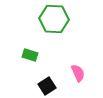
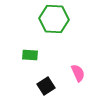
green rectangle: rotated 14 degrees counterclockwise
black square: moved 1 px left
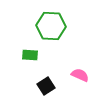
green hexagon: moved 3 px left, 7 px down
pink semicircle: moved 2 px right, 2 px down; rotated 42 degrees counterclockwise
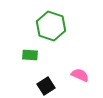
green hexagon: rotated 16 degrees clockwise
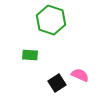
green hexagon: moved 6 px up
black square: moved 11 px right, 3 px up
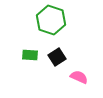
pink semicircle: moved 1 px left, 2 px down
black square: moved 26 px up
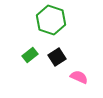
green rectangle: rotated 42 degrees counterclockwise
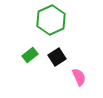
green hexagon: rotated 16 degrees clockwise
pink semicircle: rotated 42 degrees clockwise
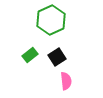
pink semicircle: moved 13 px left, 4 px down; rotated 18 degrees clockwise
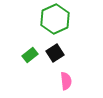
green hexagon: moved 4 px right, 1 px up
black square: moved 2 px left, 4 px up
